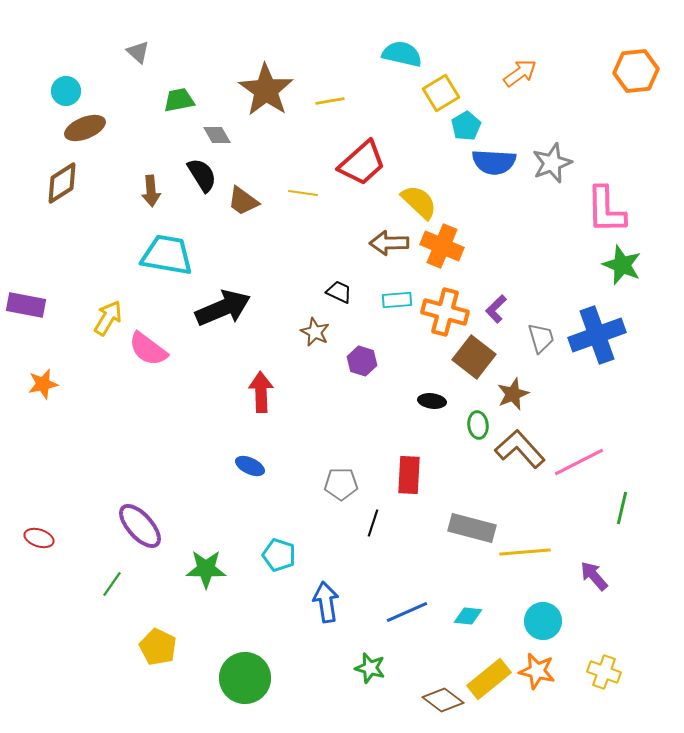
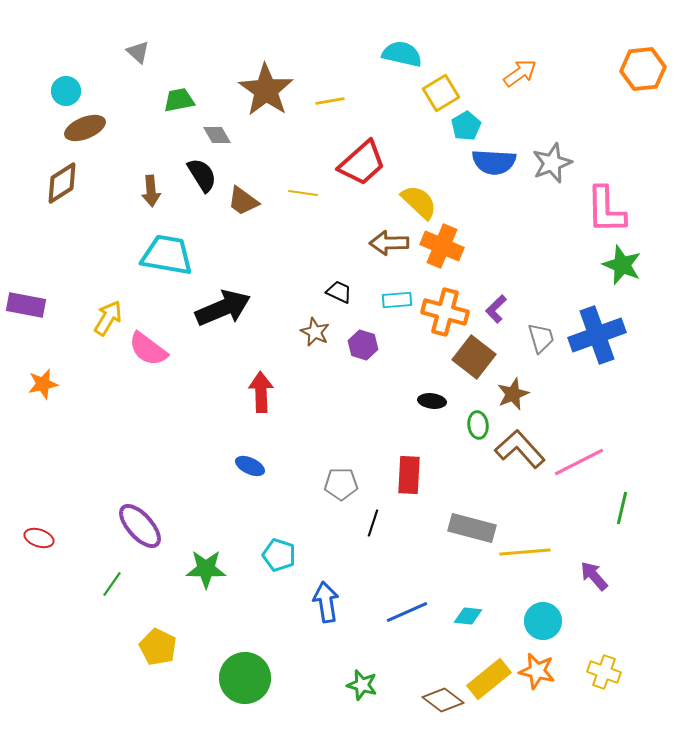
orange hexagon at (636, 71): moved 7 px right, 2 px up
purple hexagon at (362, 361): moved 1 px right, 16 px up
green star at (370, 668): moved 8 px left, 17 px down
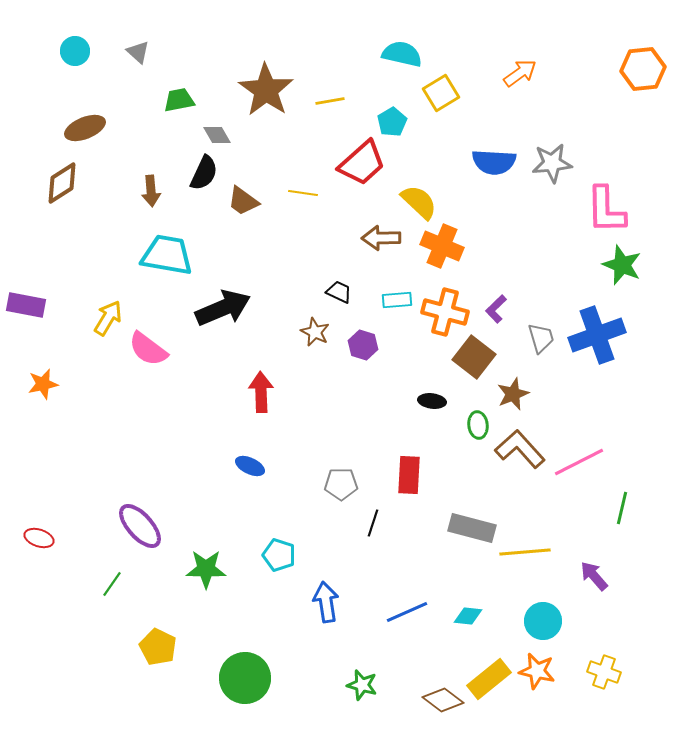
cyan circle at (66, 91): moved 9 px right, 40 px up
cyan pentagon at (466, 126): moved 74 px left, 4 px up
gray star at (552, 163): rotated 15 degrees clockwise
black semicircle at (202, 175): moved 2 px right, 2 px up; rotated 57 degrees clockwise
brown arrow at (389, 243): moved 8 px left, 5 px up
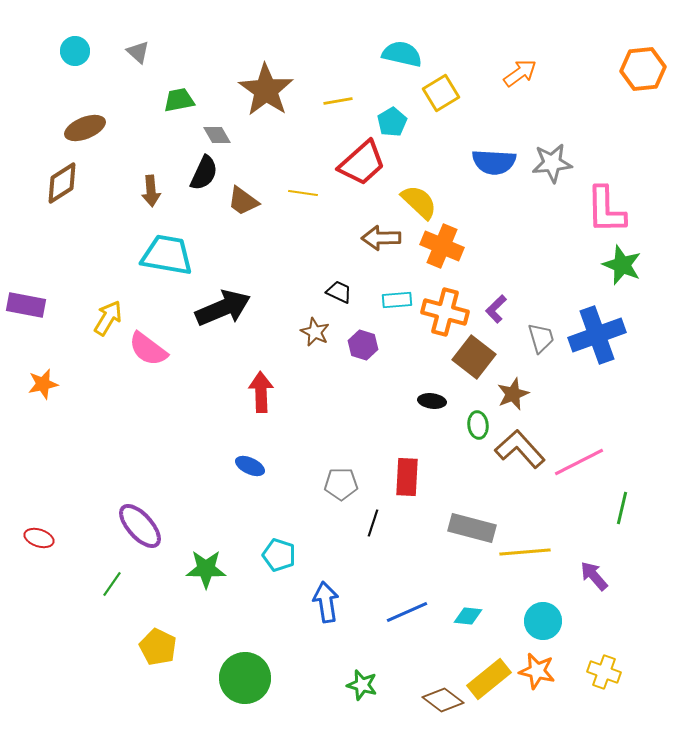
yellow line at (330, 101): moved 8 px right
red rectangle at (409, 475): moved 2 px left, 2 px down
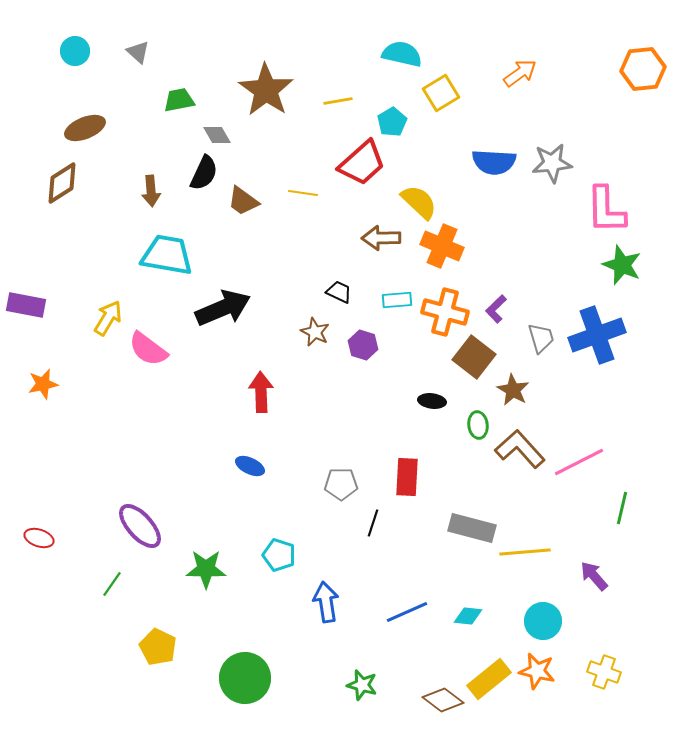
brown star at (513, 394): moved 4 px up; rotated 20 degrees counterclockwise
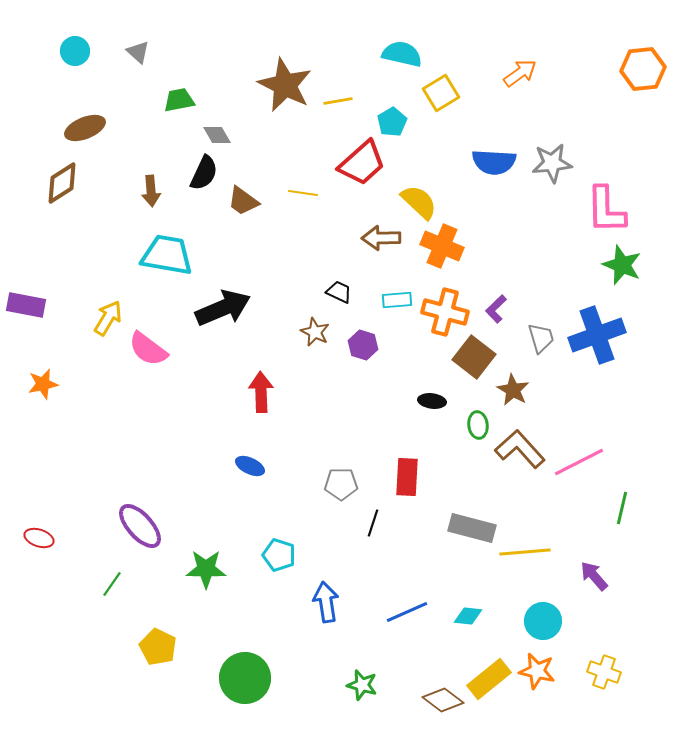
brown star at (266, 90): moved 19 px right, 5 px up; rotated 8 degrees counterclockwise
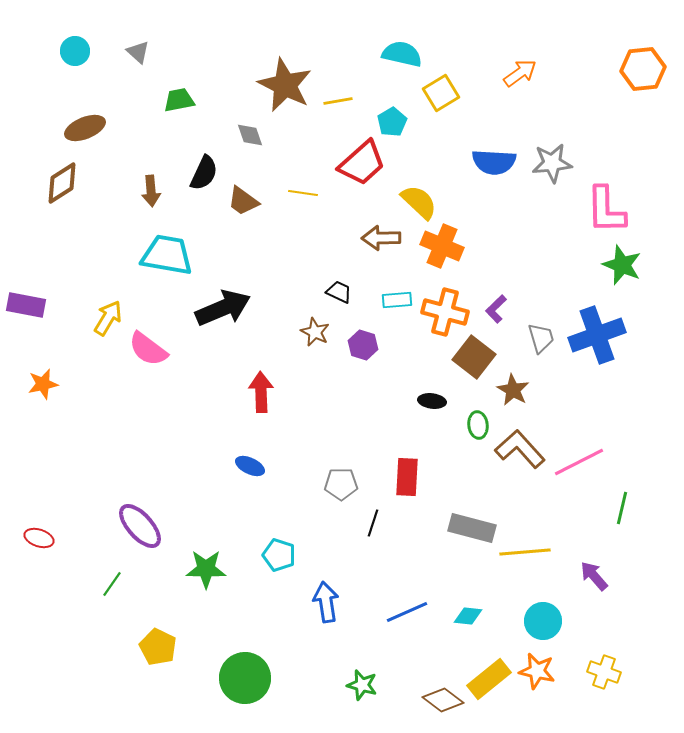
gray diamond at (217, 135): moved 33 px right; rotated 12 degrees clockwise
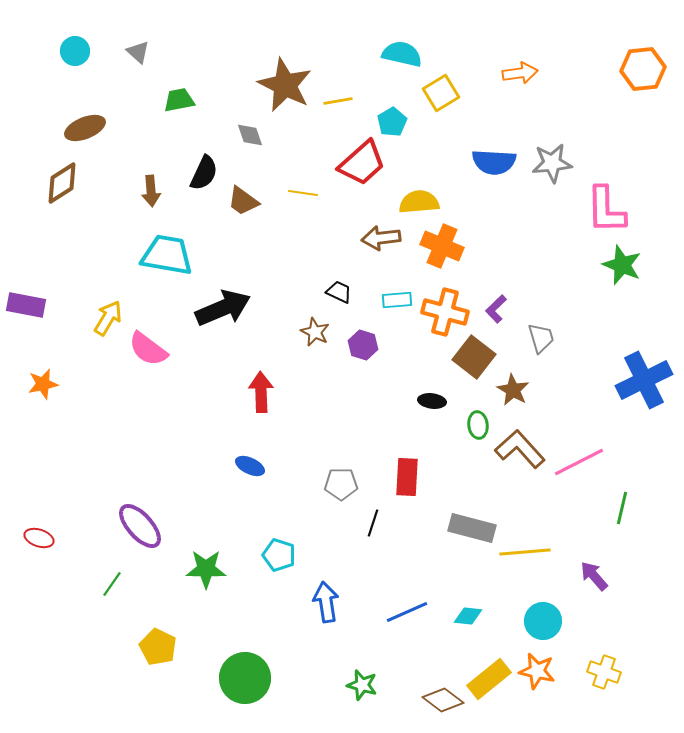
orange arrow at (520, 73): rotated 28 degrees clockwise
yellow semicircle at (419, 202): rotated 48 degrees counterclockwise
brown arrow at (381, 238): rotated 6 degrees counterclockwise
blue cross at (597, 335): moved 47 px right, 45 px down; rotated 6 degrees counterclockwise
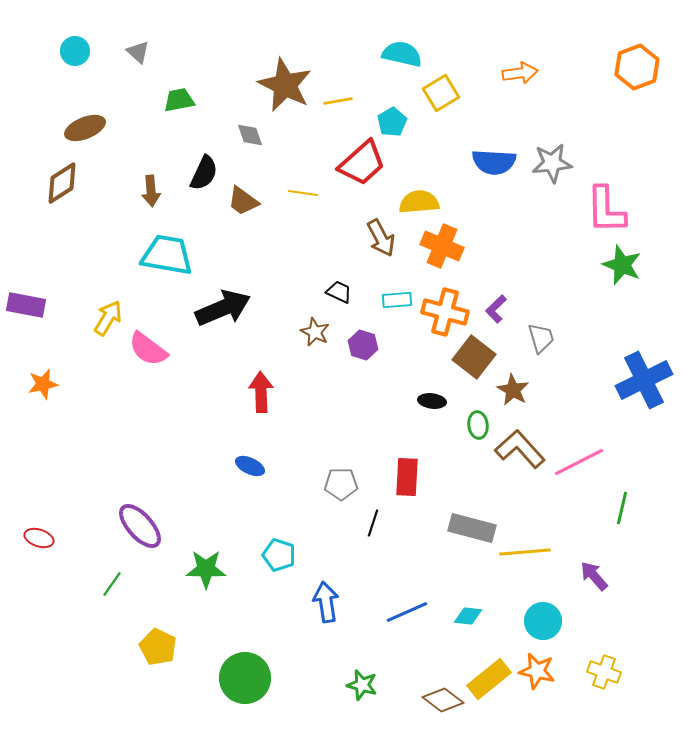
orange hexagon at (643, 69): moved 6 px left, 2 px up; rotated 15 degrees counterclockwise
brown arrow at (381, 238): rotated 111 degrees counterclockwise
